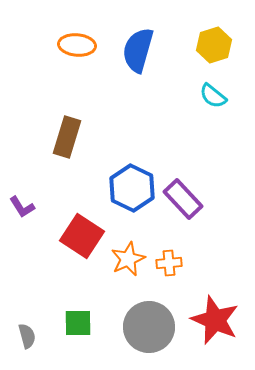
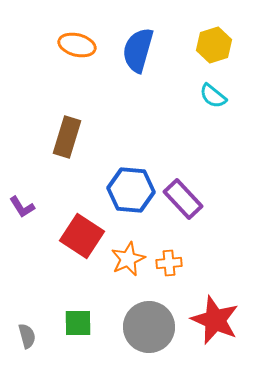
orange ellipse: rotated 9 degrees clockwise
blue hexagon: moved 1 px left, 2 px down; rotated 21 degrees counterclockwise
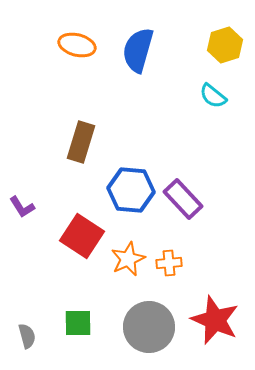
yellow hexagon: moved 11 px right
brown rectangle: moved 14 px right, 5 px down
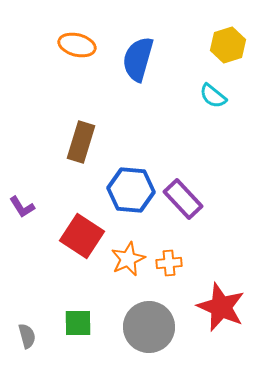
yellow hexagon: moved 3 px right
blue semicircle: moved 9 px down
red star: moved 6 px right, 13 px up
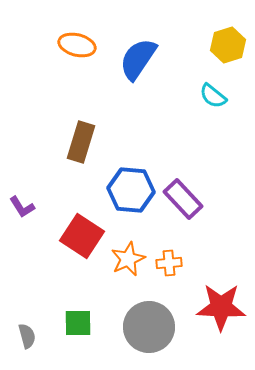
blue semicircle: rotated 18 degrees clockwise
red star: rotated 21 degrees counterclockwise
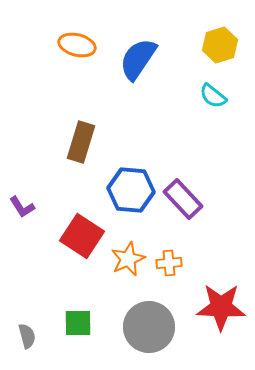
yellow hexagon: moved 8 px left
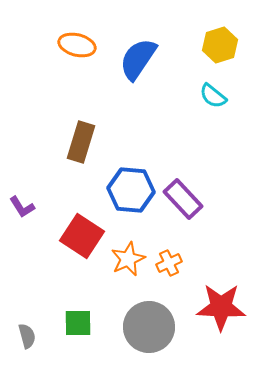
orange cross: rotated 20 degrees counterclockwise
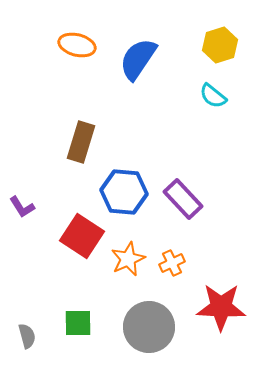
blue hexagon: moved 7 px left, 2 px down
orange cross: moved 3 px right
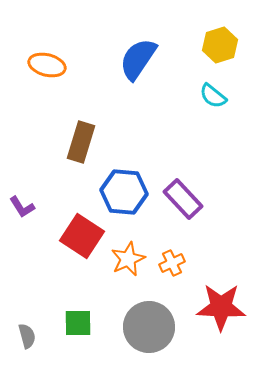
orange ellipse: moved 30 px left, 20 px down
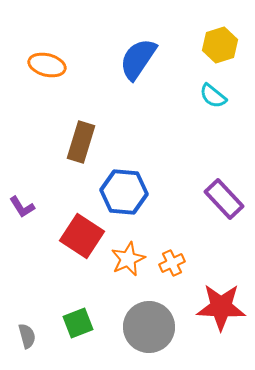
purple rectangle: moved 41 px right
green square: rotated 20 degrees counterclockwise
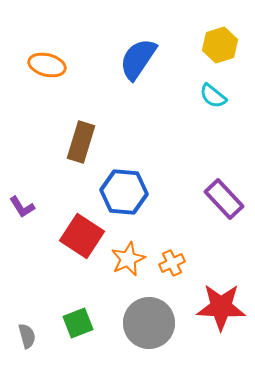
gray circle: moved 4 px up
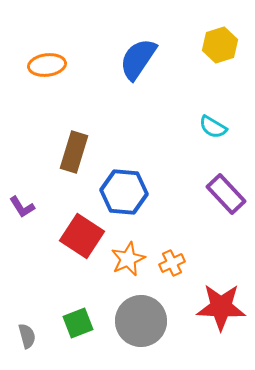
orange ellipse: rotated 21 degrees counterclockwise
cyan semicircle: moved 31 px down; rotated 8 degrees counterclockwise
brown rectangle: moved 7 px left, 10 px down
purple rectangle: moved 2 px right, 5 px up
gray circle: moved 8 px left, 2 px up
